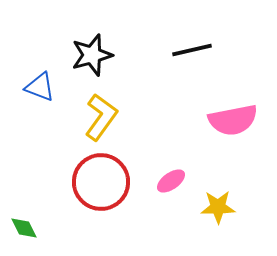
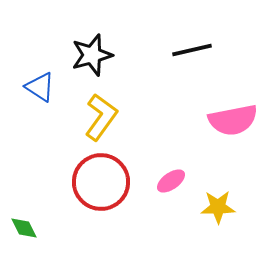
blue triangle: rotated 12 degrees clockwise
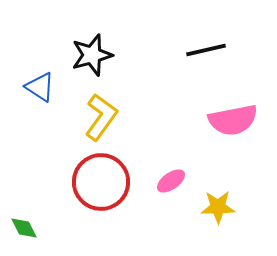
black line: moved 14 px right
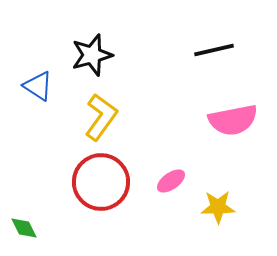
black line: moved 8 px right
blue triangle: moved 2 px left, 1 px up
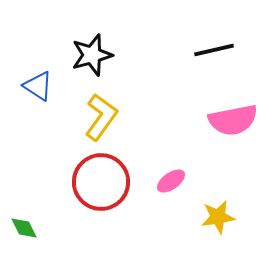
yellow star: moved 10 px down; rotated 8 degrees counterclockwise
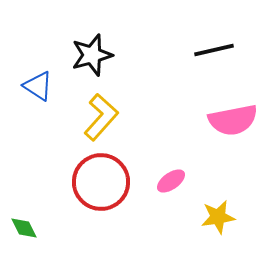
yellow L-shape: rotated 6 degrees clockwise
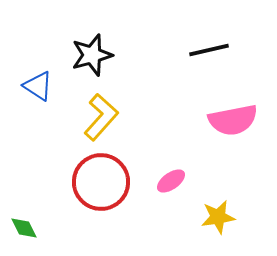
black line: moved 5 px left
